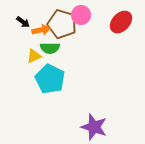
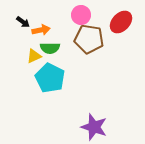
brown pentagon: moved 27 px right, 15 px down; rotated 8 degrees counterclockwise
cyan pentagon: moved 1 px up
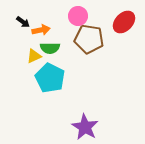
pink circle: moved 3 px left, 1 px down
red ellipse: moved 3 px right
purple star: moved 9 px left; rotated 12 degrees clockwise
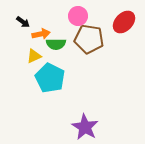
orange arrow: moved 4 px down
green semicircle: moved 6 px right, 4 px up
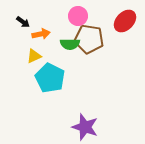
red ellipse: moved 1 px right, 1 px up
green semicircle: moved 14 px right
purple star: rotated 12 degrees counterclockwise
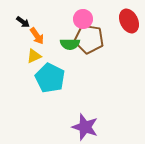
pink circle: moved 5 px right, 3 px down
red ellipse: moved 4 px right; rotated 70 degrees counterclockwise
orange arrow: moved 4 px left, 2 px down; rotated 66 degrees clockwise
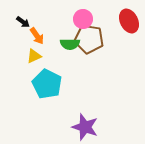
cyan pentagon: moved 3 px left, 6 px down
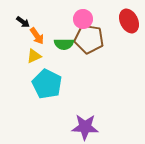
green semicircle: moved 6 px left
purple star: rotated 16 degrees counterclockwise
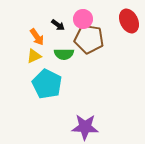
black arrow: moved 35 px right, 3 px down
orange arrow: moved 1 px down
green semicircle: moved 10 px down
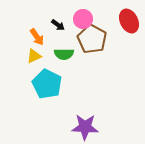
brown pentagon: moved 3 px right; rotated 20 degrees clockwise
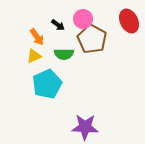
cyan pentagon: rotated 20 degrees clockwise
